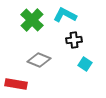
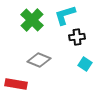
cyan L-shape: rotated 45 degrees counterclockwise
black cross: moved 3 px right, 3 px up
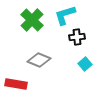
cyan square: rotated 16 degrees clockwise
